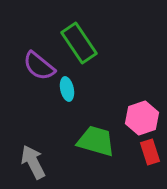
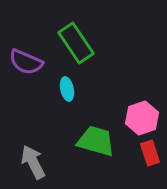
green rectangle: moved 3 px left
purple semicircle: moved 13 px left, 4 px up; rotated 16 degrees counterclockwise
red rectangle: moved 1 px down
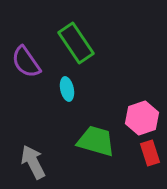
purple semicircle: rotated 32 degrees clockwise
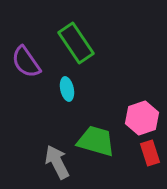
gray arrow: moved 24 px right
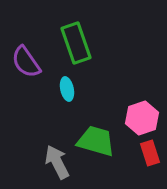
green rectangle: rotated 15 degrees clockwise
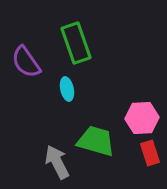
pink hexagon: rotated 16 degrees clockwise
